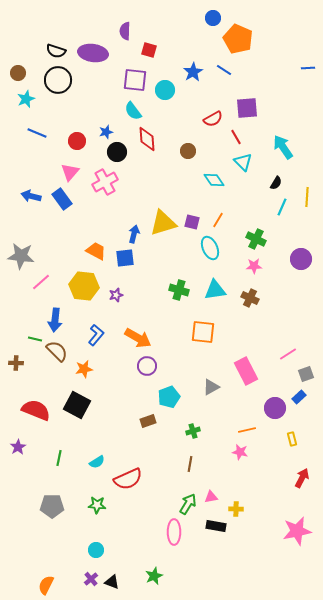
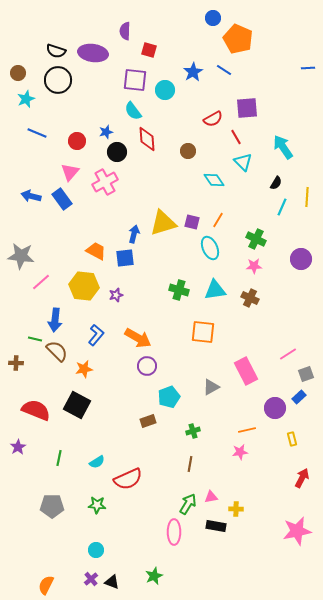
pink star at (240, 452): rotated 21 degrees counterclockwise
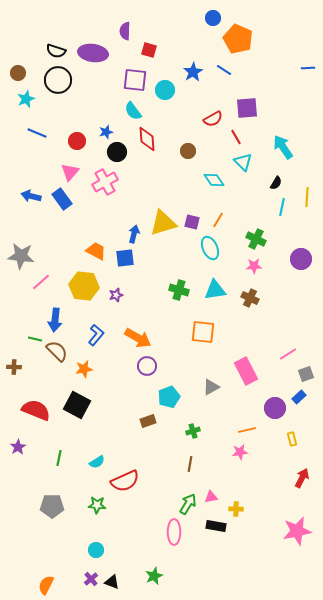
cyan line at (282, 207): rotated 12 degrees counterclockwise
brown cross at (16, 363): moved 2 px left, 4 px down
red semicircle at (128, 479): moved 3 px left, 2 px down
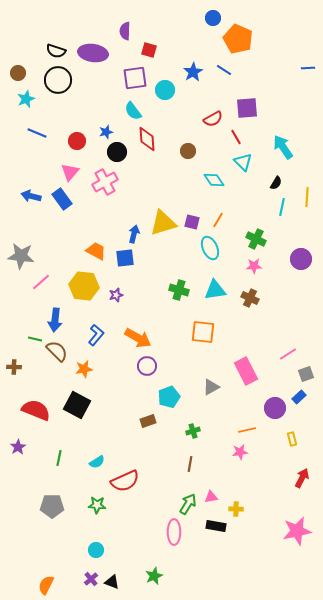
purple square at (135, 80): moved 2 px up; rotated 15 degrees counterclockwise
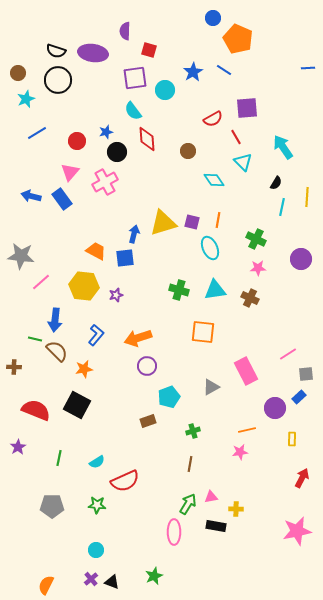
blue line at (37, 133): rotated 54 degrees counterclockwise
orange line at (218, 220): rotated 21 degrees counterclockwise
pink star at (254, 266): moved 4 px right, 2 px down
orange arrow at (138, 338): rotated 132 degrees clockwise
gray square at (306, 374): rotated 14 degrees clockwise
yellow rectangle at (292, 439): rotated 16 degrees clockwise
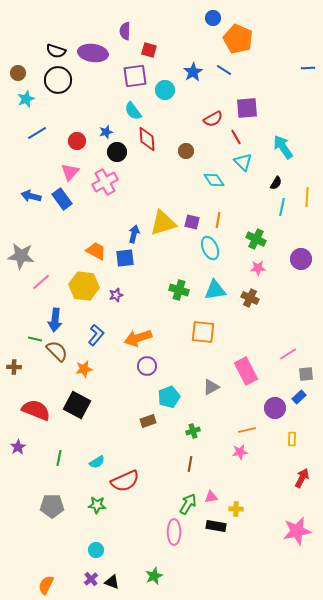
purple square at (135, 78): moved 2 px up
brown circle at (188, 151): moved 2 px left
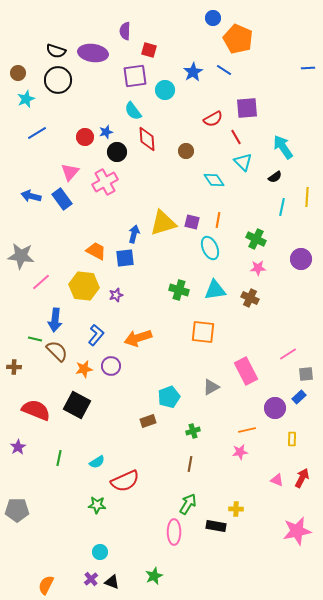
red circle at (77, 141): moved 8 px right, 4 px up
black semicircle at (276, 183): moved 1 px left, 6 px up; rotated 24 degrees clockwise
purple circle at (147, 366): moved 36 px left
pink triangle at (211, 497): moved 66 px right, 17 px up; rotated 32 degrees clockwise
gray pentagon at (52, 506): moved 35 px left, 4 px down
cyan circle at (96, 550): moved 4 px right, 2 px down
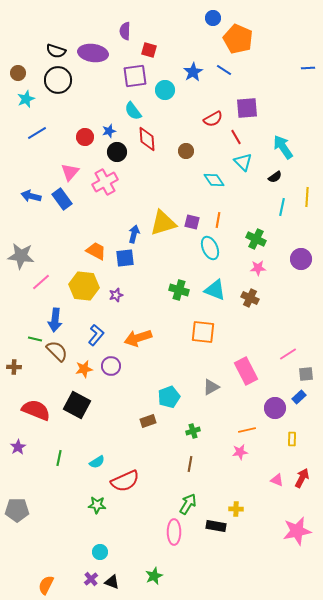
blue star at (106, 132): moved 3 px right, 1 px up
cyan triangle at (215, 290): rotated 30 degrees clockwise
